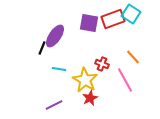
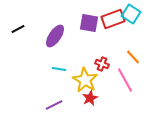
black line: moved 24 px left, 19 px up; rotated 40 degrees clockwise
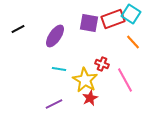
orange line: moved 15 px up
purple line: moved 1 px up
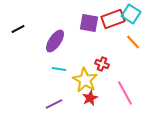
purple ellipse: moved 5 px down
pink line: moved 13 px down
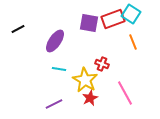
orange line: rotated 21 degrees clockwise
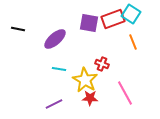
black line: rotated 40 degrees clockwise
purple ellipse: moved 2 px up; rotated 15 degrees clockwise
red star: rotated 28 degrees clockwise
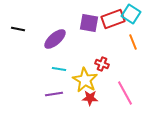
purple line: moved 10 px up; rotated 18 degrees clockwise
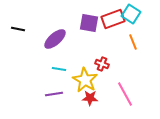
pink line: moved 1 px down
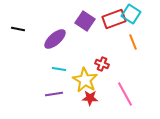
red rectangle: moved 1 px right
purple square: moved 4 px left, 2 px up; rotated 24 degrees clockwise
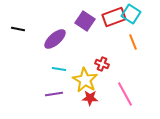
red rectangle: moved 2 px up
